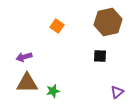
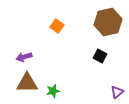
black square: rotated 24 degrees clockwise
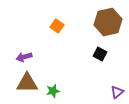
black square: moved 2 px up
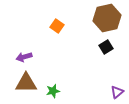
brown hexagon: moved 1 px left, 4 px up
black square: moved 6 px right, 7 px up; rotated 32 degrees clockwise
brown triangle: moved 1 px left
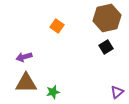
green star: moved 1 px down
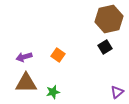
brown hexagon: moved 2 px right, 1 px down
orange square: moved 1 px right, 29 px down
black square: moved 1 px left
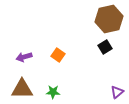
brown triangle: moved 4 px left, 6 px down
green star: rotated 16 degrees clockwise
